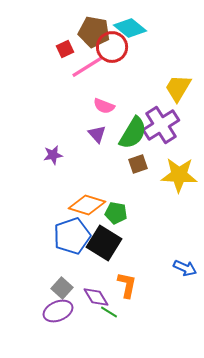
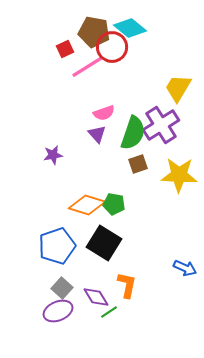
pink semicircle: moved 7 px down; rotated 40 degrees counterclockwise
green semicircle: rotated 12 degrees counterclockwise
green pentagon: moved 2 px left, 9 px up
blue pentagon: moved 15 px left, 10 px down
green line: rotated 66 degrees counterclockwise
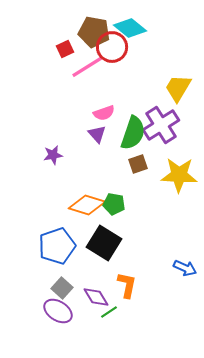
purple ellipse: rotated 56 degrees clockwise
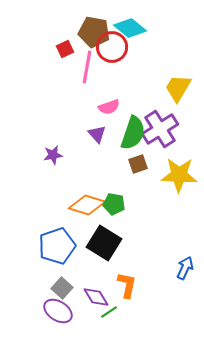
pink line: rotated 48 degrees counterclockwise
pink semicircle: moved 5 px right, 6 px up
purple cross: moved 1 px left, 4 px down
blue arrow: rotated 90 degrees counterclockwise
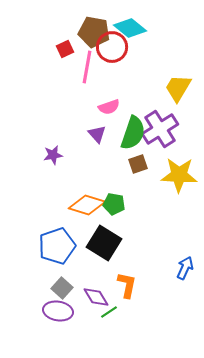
purple ellipse: rotated 24 degrees counterclockwise
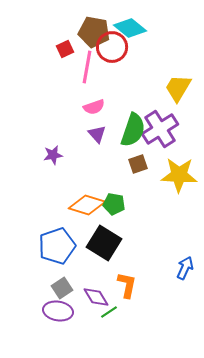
pink semicircle: moved 15 px left
green semicircle: moved 3 px up
gray square: rotated 15 degrees clockwise
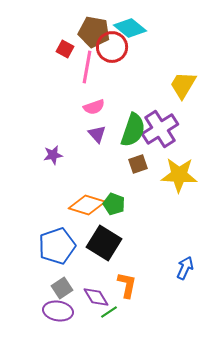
red square: rotated 36 degrees counterclockwise
yellow trapezoid: moved 5 px right, 3 px up
green pentagon: rotated 10 degrees clockwise
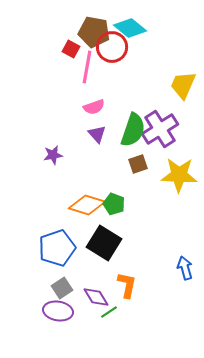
red square: moved 6 px right
yellow trapezoid: rotated 8 degrees counterclockwise
blue pentagon: moved 2 px down
blue arrow: rotated 40 degrees counterclockwise
